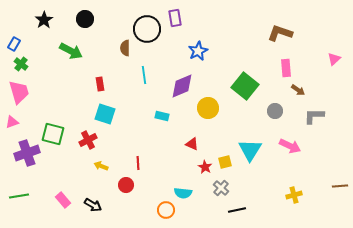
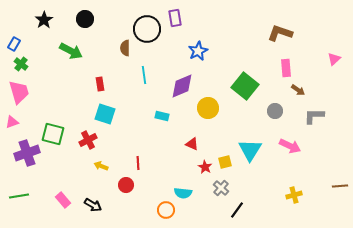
black line at (237, 210): rotated 42 degrees counterclockwise
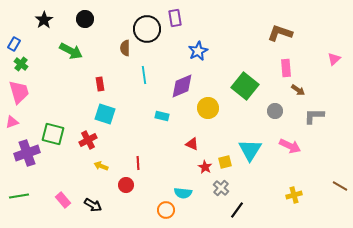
brown line at (340, 186): rotated 35 degrees clockwise
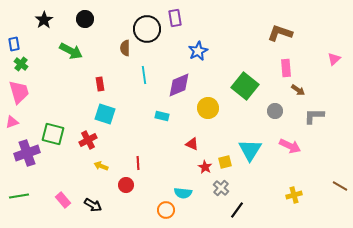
blue rectangle at (14, 44): rotated 40 degrees counterclockwise
purple diamond at (182, 86): moved 3 px left, 1 px up
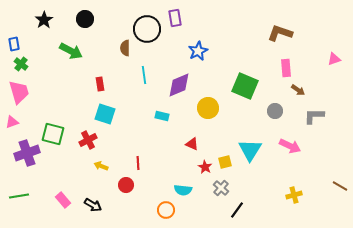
pink triangle at (334, 59): rotated 24 degrees clockwise
green square at (245, 86): rotated 16 degrees counterclockwise
cyan semicircle at (183, 193): moved 3 px up
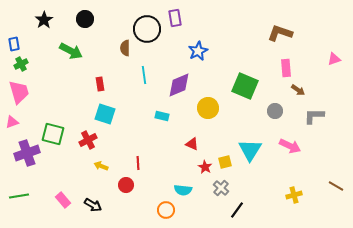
green cross at (21, 64): rotated 24 degrees clockwise
brown line at (340, 186): moved 4 px left
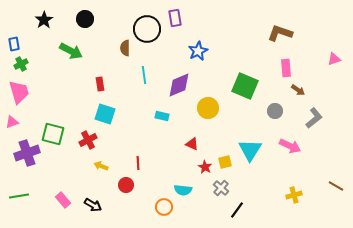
gray L-shape at (314, 116): moved 2 px down; rotated 140 degrees clockwise
orange circle at (166, 210): moved 2 px left, 3 px up
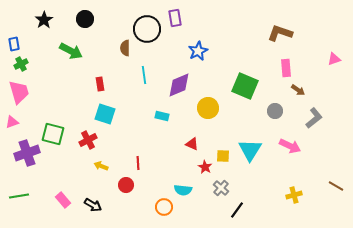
yellow square at (225, 162): moved 2 px left, 6 px up; rotated 16 degrees clockwise
